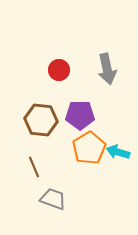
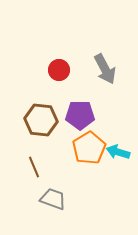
gray arrow: moved 2 px left; rotated 16 degrees counterclockwise
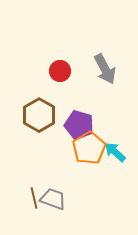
red circle: moved 1 px right, 1 px down
purple pentagon: moved 1 px left, 10 px down; rotated 16 degrees clockwise
brown hexagon: moved 2 px left, 5 px up; rotated 24 degrees clockwise
cyan arrow: moved 3 px left; rotated 25 degrees clockwise
brown line: moved 31 px down; rotated 10 degrees clockwise
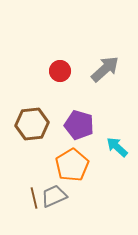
gray arrow: rotated 104 degrees counterclockwise
brown hexagon: moved 7 px left, 9 px down; rotated 24 degrees clockwise
orange pentagon: moved 17 px left, 17 px down
cyan arrow: moved 2 px right, 5 px up
gray trapezoid: moved 1 px right, 3 px up; rotated 44 degrees counterclockwise
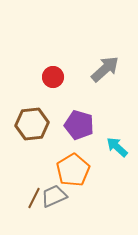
red circle: moved 7 px left, 6 px down
orange pentagon: moved 1 px right, 5 px down
brown line: rotated 40 degrees clockwise
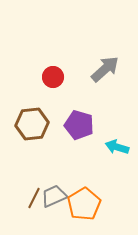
cyan arrow: rotated 25 degrees counterclockwise
orange pentagon: moved 11 px right, 34 px down
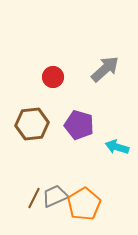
gray trapezoid: moved 1 px right
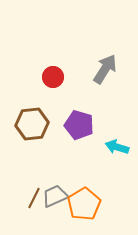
gray arrow: rotated 16 degrees counterclockwise
